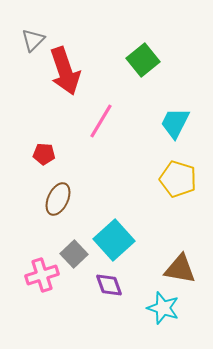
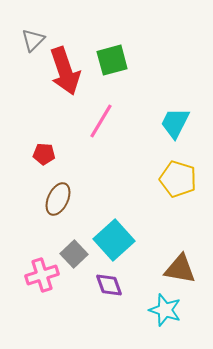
green square: moved 31 px left; rotated 24 degrees clockwise
cyan star: moved 2 px right, 2 px down
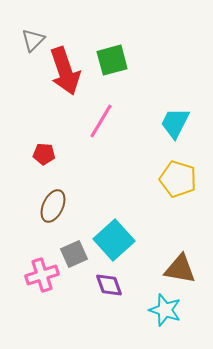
brown ellipse: moved 5 px left, 7 px down
gray square: rotated 20 degrees clockwise
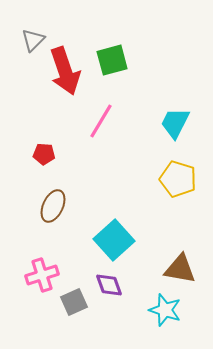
gray square: moved 48 px down
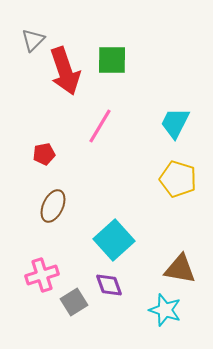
green square: rotated 16 degrees clockwise
pink line: moved 1 px left, 5 px down
red pentagon: rotated 15 degrees counterclockwise
gray square: rotated 8 degrees counterclockwise
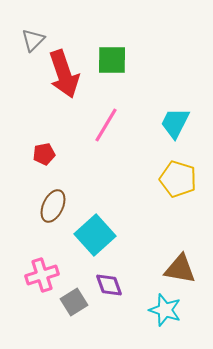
red arrow: moved 1 px left, 3 px down
pink line: moved 6 px right, 1 px up
cyan square: moved 19 px left, 5 px up
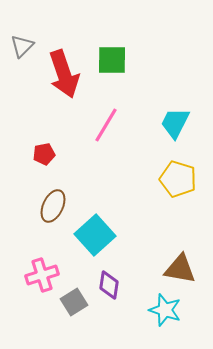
gray triangle: moved 11 px left, 6 px down
purple diamond: rotated 28 degrees clockwise
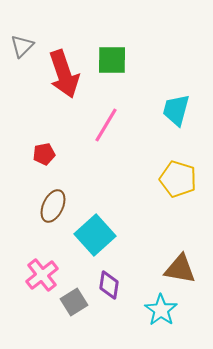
cyan trapezoid: moved 1 px right, 13 px up; rotated 12 degrees counterclockwise
pink cross: rotated 20 degrees counterclockwise
cyan star: moved 4 px left; rotated 16 degrees clockwise
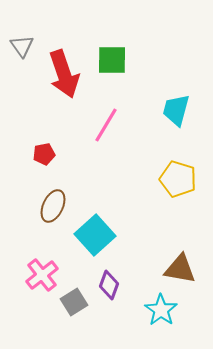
gray triangle: rotated 20 degrees counterclockwise
purple diamond: rotated 12 degrees clockwise
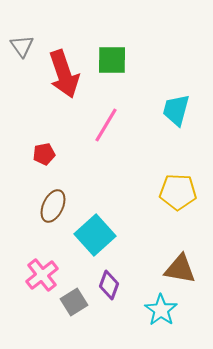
yellow pentagon: moved 13 px down; rotated 15 degrees counterclockwise
